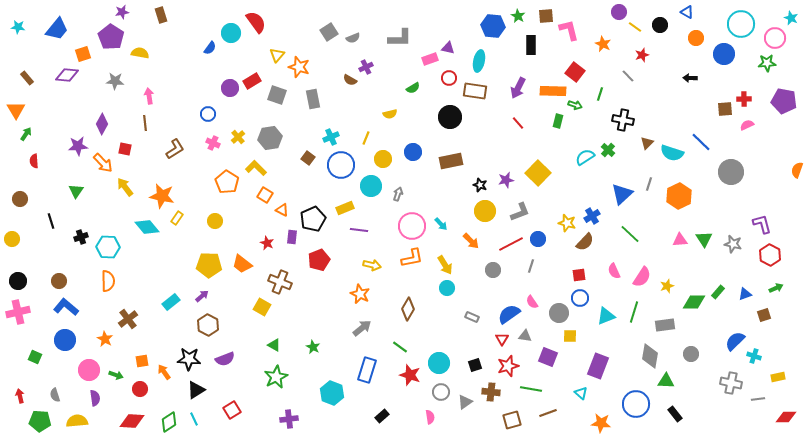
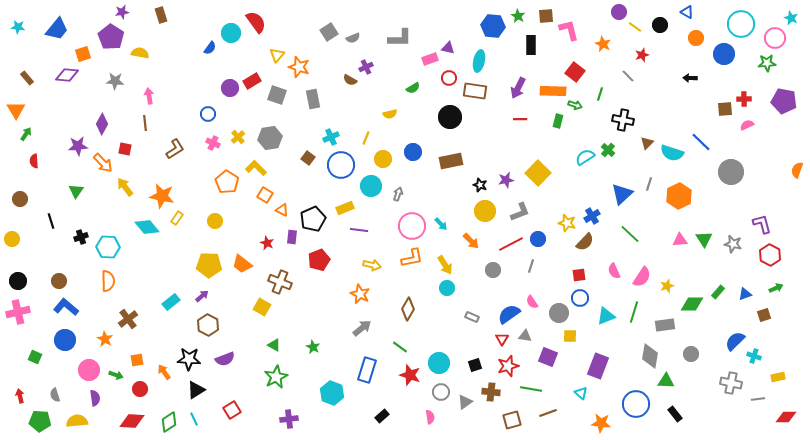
red line at (518, 123): moved 2 px right, 4 px up; rotated 48 degrees counterclockwise
green diamond at (694, 302): moved 2 px left, 2 px down
orange square at (142, 361): moved 5 px left, 1 px up
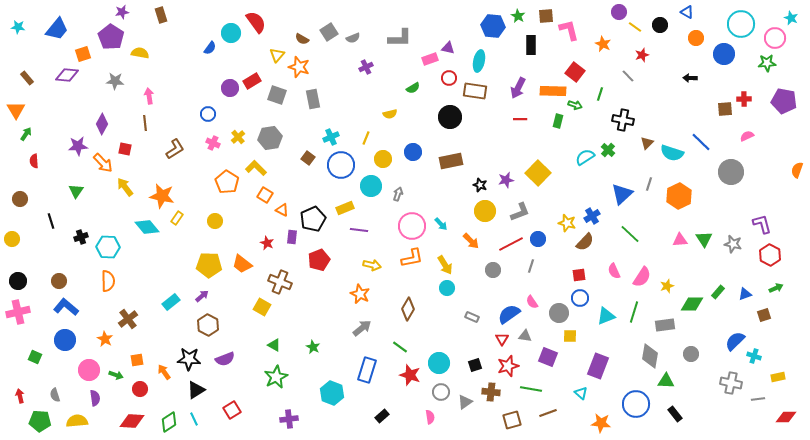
brown semicircle at (350, 80): moved 48 px left, 41 px up
pink semicircle at (747, 125): moved 11 px down
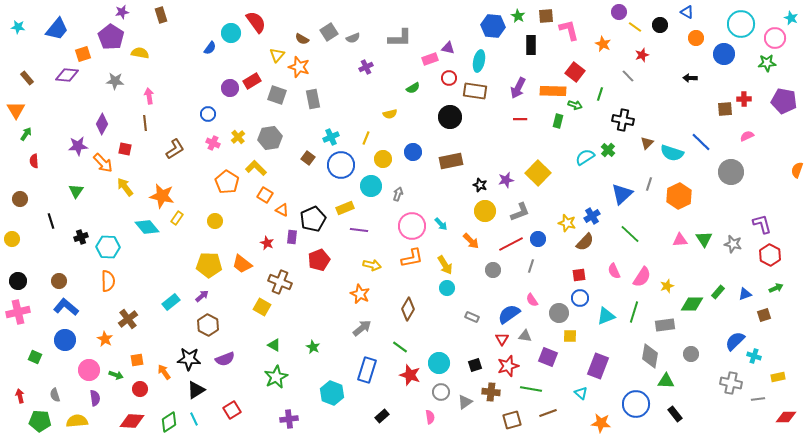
pink semicircle at (532, 302): moved 2 px up
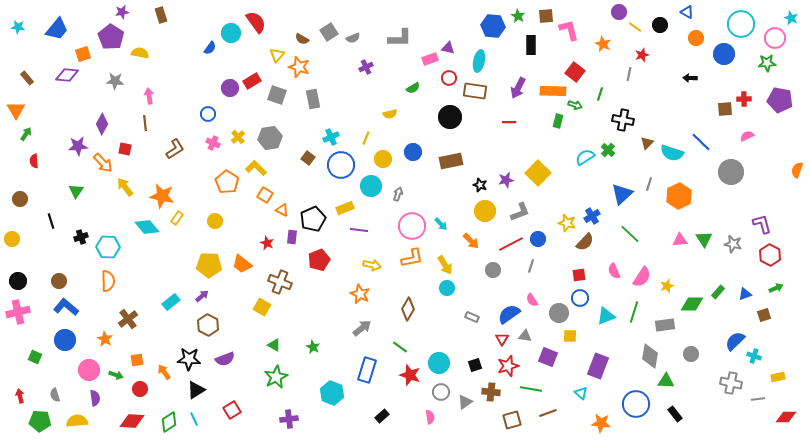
gray line at (628, 76): moved 1 px right, 2 px up; rotated 56 degrees clockwise
purple pentagon at (784, 101): moved 4 px left, 1 px up
red line at (520, 119): moved 11 px left, 3 px down
